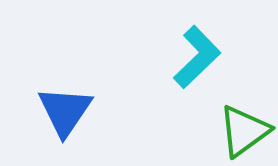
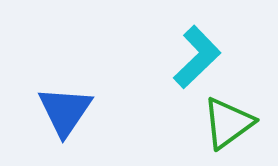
green triangle: moved 16 px left, 8 px up
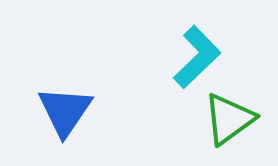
green triangle: moved 1 px right, 4 px up
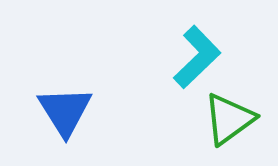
blue triangle: rotated 6 degrees counterclockwise
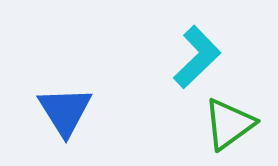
green triangle: moved 5 px down
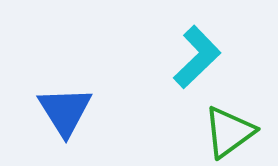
green triangle: moved 8 px down
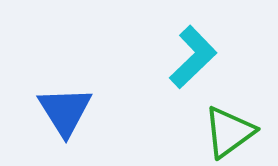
cyan L-shape: moved 4 px left
